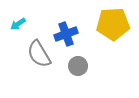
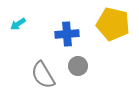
yellow pentagon: rotated 16 degrees clockwise
blue cross: moved 1 px right; rotated 15 degrees clockwise
gray semicircle: moved 4 px right, 21 px down
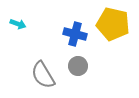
cyan arrow: rotated 126 degrees counterclockwise
blue cross: moved 8 px right; rotated 20 degrees clockwise
